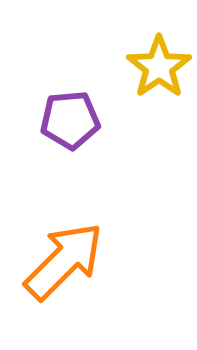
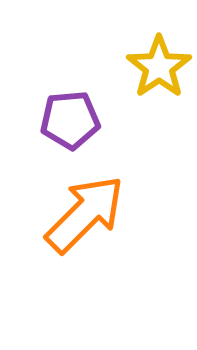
orange arrow: moved 21 px right, 47 px up
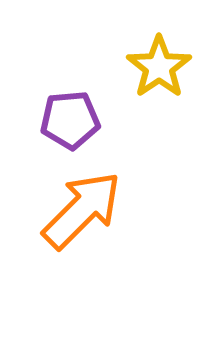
orange arrow: moved 3 px left, 4 px up
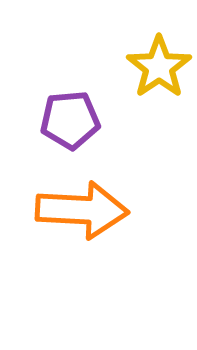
orange arrow: rotated 48 degrees clockwise
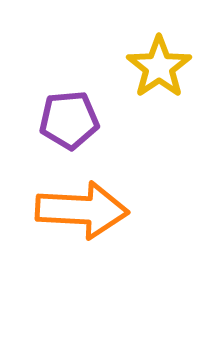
purple pentagon: moved 1 px left
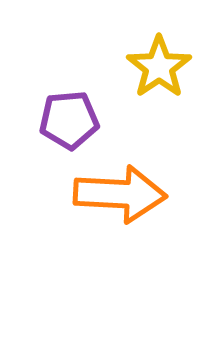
orange arrow: moved 38 px right, 16 px up
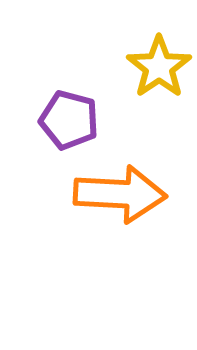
purple pentagon: rotated 20 degrees clockwise
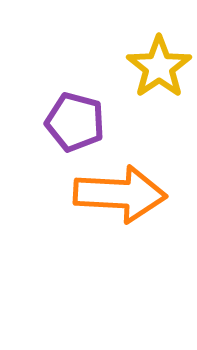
purple pentagon: moved 6 px right, 2 px down
